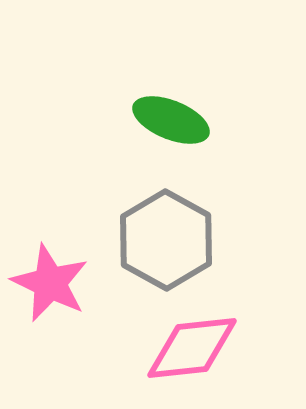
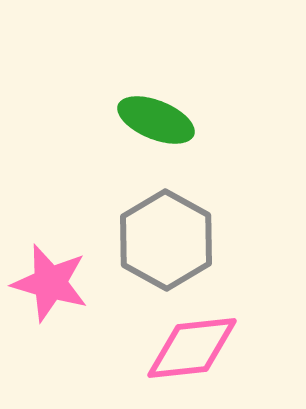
green ellipse: moved 15 px left
pink star: rotated 10 degrees counterclockwise
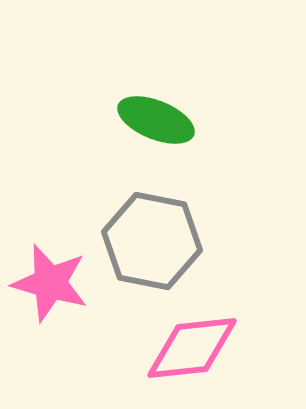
gray hexagon: moved 14 px left, 1 px down; rotated 18 degrees counterclockwise
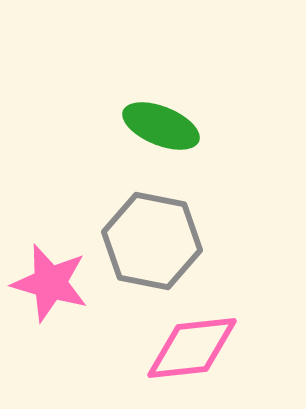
green ellipse: moved 5 px right, 6 px down
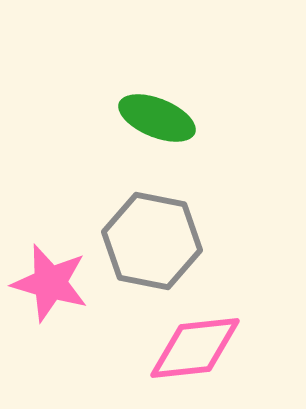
green ellipse: moved 4 px left, 8 px up
pink diamond: moved 3 px right
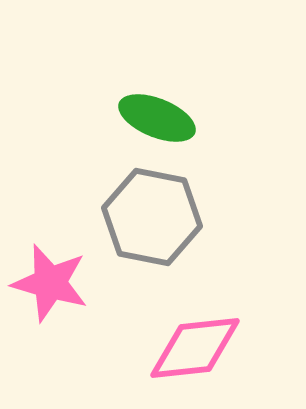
gray hexagon: moved 24 px up
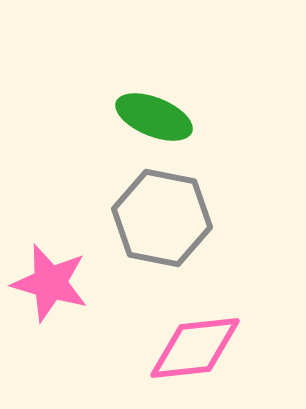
green ellipse: moved 3 px left, 1 px up
gray hexagon: moved 10 px right, 1 px down
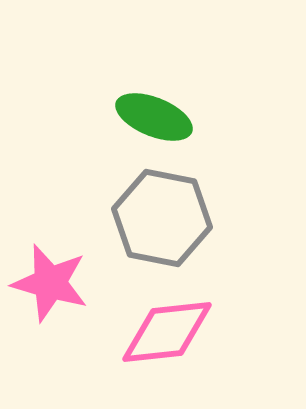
pink diamond: moved 28 px left, 16 px up
